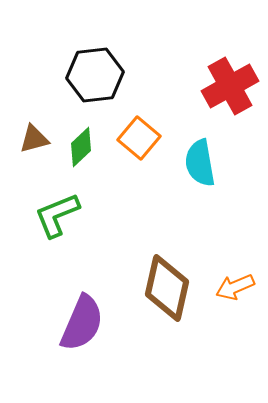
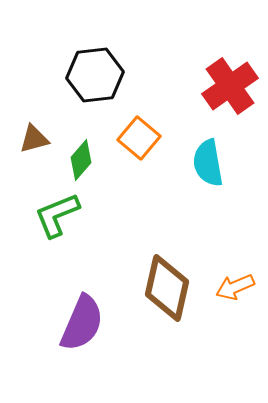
red cross: rotated 6 degrees counterclockwise
green diamond: moved 13 px down; rotated 6 degrees counterclockwise
cyan semicircle: moved 8 px right
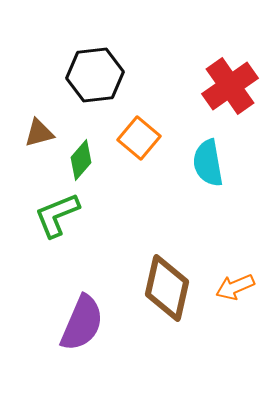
brown triangle: moved 5 px right, 6 px up
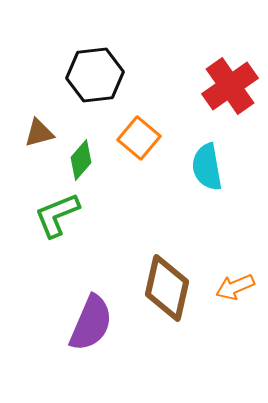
cyan semicircle: moved 1 px left, 4 px down
purple semicircle: moved 9 px right
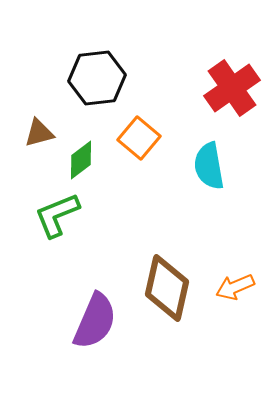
black hexagon: moved 2 px right, 3 px down
red cross: moved 2 px right, 2 px down
green diamond: rotated 12 degrees clockwise
cyan semicircle: moved 2 px right, 1 px up
purple semicircle: moved 4 px right, 2 px up
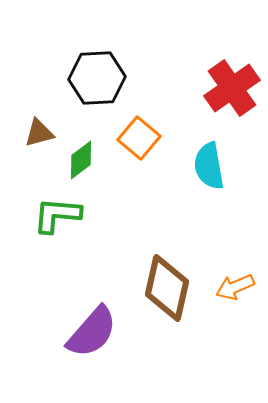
black hexagon: rotated 4 degrees clockwise
green L-shape: rotated 27 degrees clockwise
purple semicircle: moved 3 px left, 11 px down; rotated 18 degrees clockwise
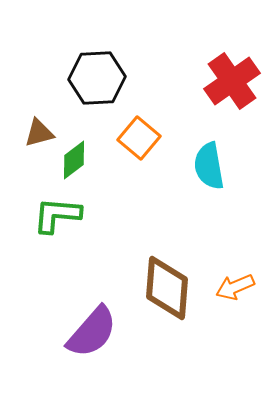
red cross: moved 7 px up
green diamond: moved 7 px left
brown diamond: rotated 8 degrees counterclockwise
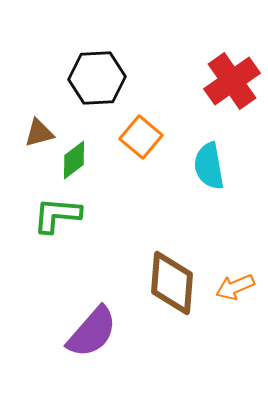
orange square: moved 2 px right, 1 px up
brown diamond: moved 5 px right, 5 px up
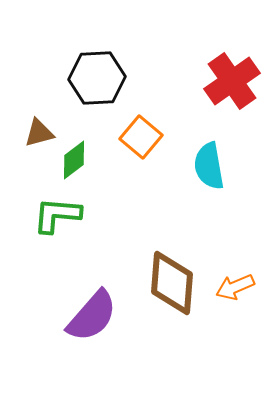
purple semicircle: moved 16 px up
